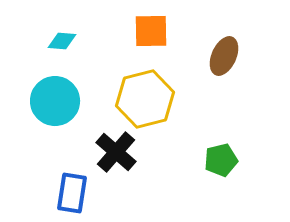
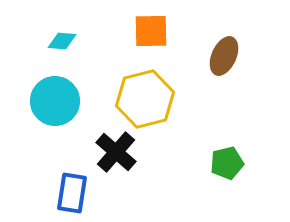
green pentagon: moved 6 px right, 3 px down
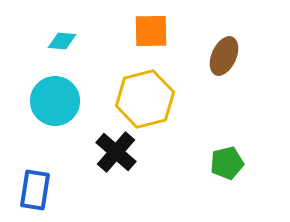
blue rectangle: moved 37 px left, 3 px up
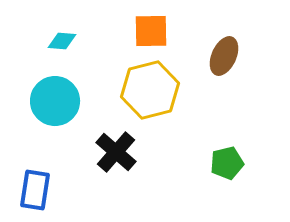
yellow hexagon: moved 5 px right, 9 px up
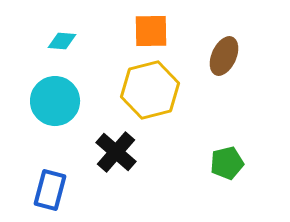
blue rectangle: moved 15 px right; rotated 6 degrees clockwise
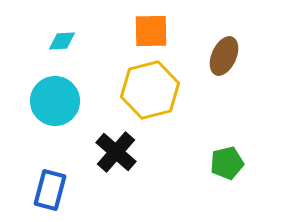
cyan diamond: rotated 8 degrees counterclockwise
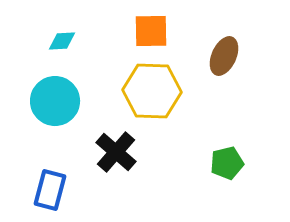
yellow hexagon: moved 2 px right, 1 px down; rotated 16 degrees clockwise
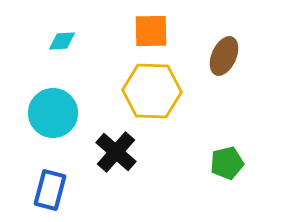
cyan circle: moved 2 px left, 12 px down
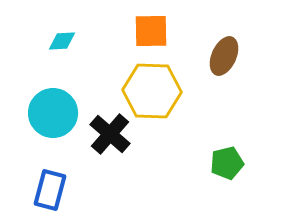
black cross: moved 6 px left, 18 px up
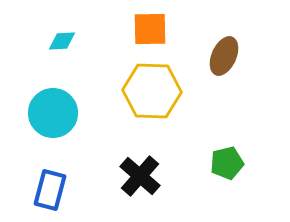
orange square: moved 1 px left, 2 px up
black cross: moved 30 px right, 42 px down
